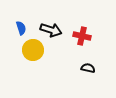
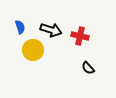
blue semicircle: moved 1 px left, 1 px up
red cross: moved 2 px left
black semicircle: rotated 144 degrees counterclockwise
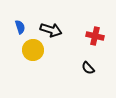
red cross: moved 15 px right
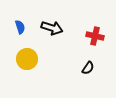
black arrow: moved 1 px right, 2 px up
yellow circle: moved 6 px left, 9 px down
black semicircle: rotated 104 degrees counterclockwise
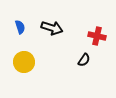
red cross: moved 2 px right
yellow circle: moved 3 px left, 3 px down
black semicircle: moved 4 px left, 8 px up
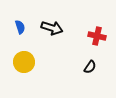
black semicircle: moved 6 px right, 7 px down
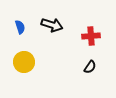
black arrow: moved 3 px up
red cross: moved 6 px left; rotated 18 degrees counterclockwise
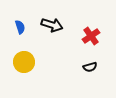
red cross: rotated 30 degrees counterclockwise
black semicircle: rotated 40 degrees clockwise
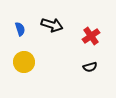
blue semicircle: moved 2 px down
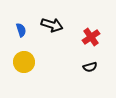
blue semicircle: moved 1 px right, 1 px down
red cross: moved 1 px down
